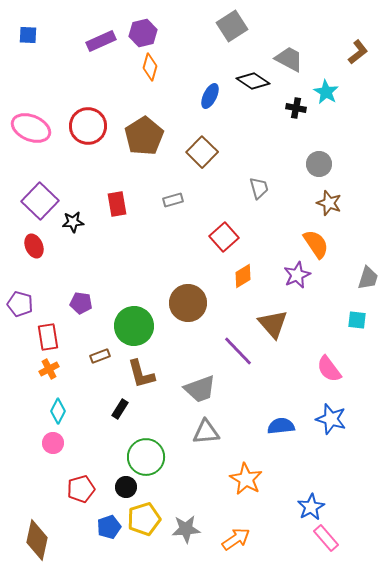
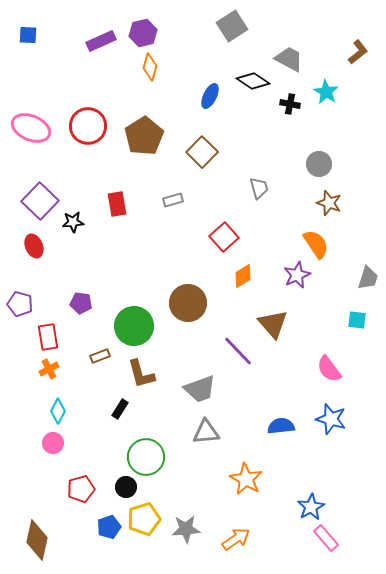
black cross at (296, 108): moved 6 px left, 4 px up
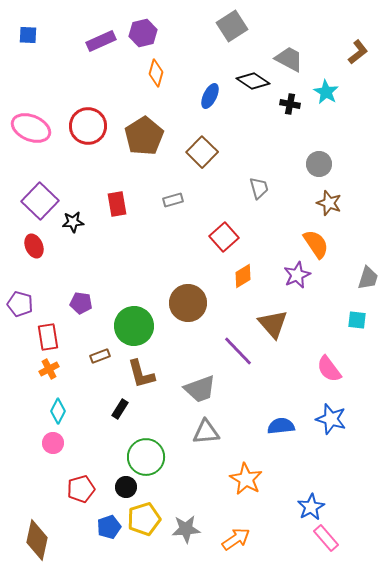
orange diamond at (150, 67): moved 6 px right, 6 px down
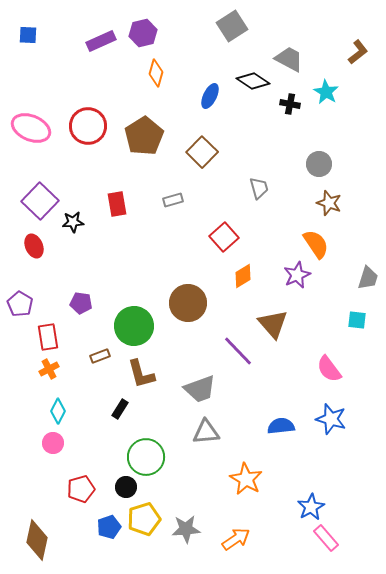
purple pentagon at (20, 304): rotated 15 degrees clockwise
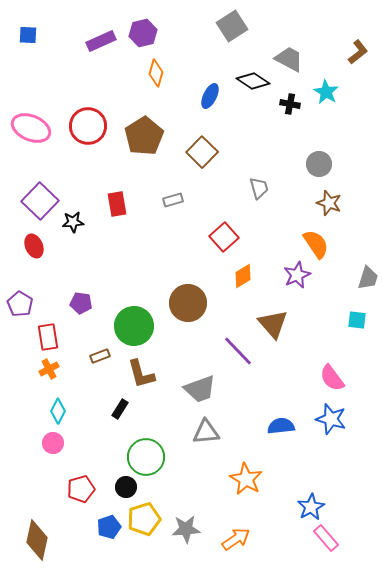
pink semicircle at (329, 369): moved 3 px right, 9 px down
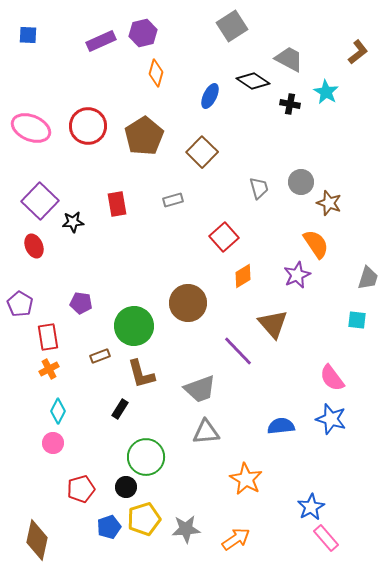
gray circle at (319, 164): moved 18 px left, 18 px down
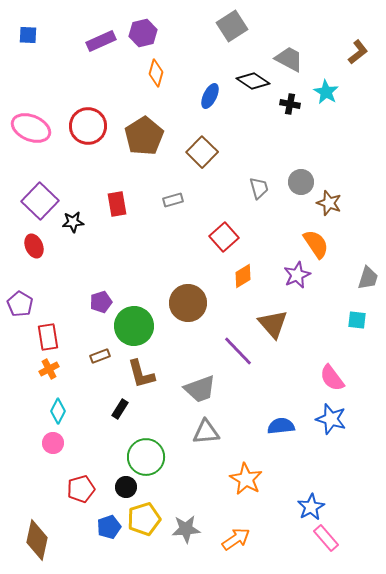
purple pentagon at (81, 303): moved 20 px right, 1 px up; rotated 25 degrees counterclockwise
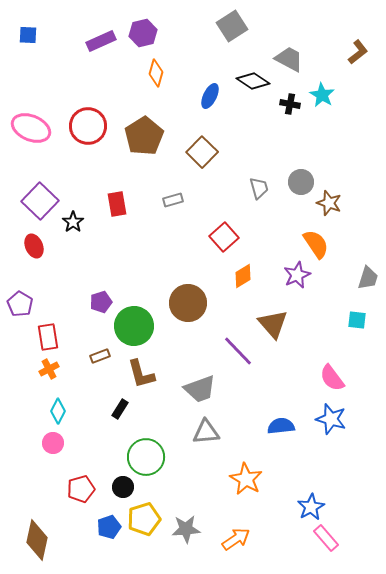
cyan star at (326, 92): moved 4 px left, 3 px down
black star at (73, 222): rotated 30 degrees counterclockwise
black circle at (126, 487): moved 3 px left
